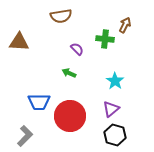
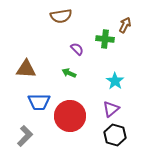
brown triangle: moved 7 px right, 27 px down
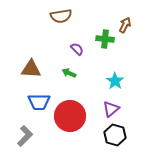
brown triangle: moved 5 px right
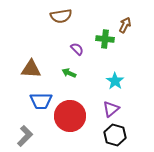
blue trapezoid: moved 2 px right, 1 px up
